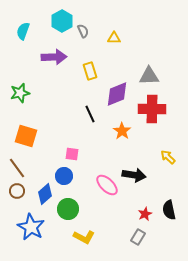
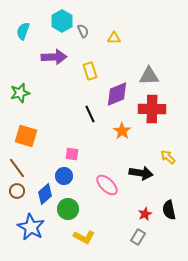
black arrow: moved 7 px right, 2 px up
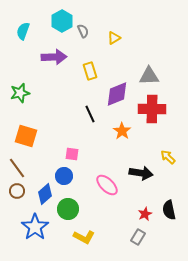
yellow triangle: rotated 32 degrees counterclockwise
blue star: moved 4 px right; rotated 8 degrees clockwise
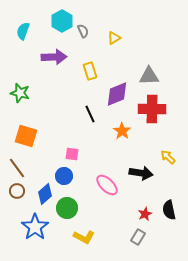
green star: rotated 30 degrees clockwise
green circle: moved 1 px left, 1 px up
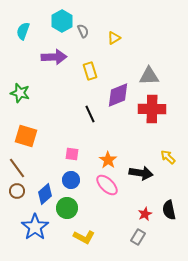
purple diamond: moved 1 px right, 1 px down
orange star: moved 14 px left, 29 px down
blue circle: moved 7 px right, 4 px down
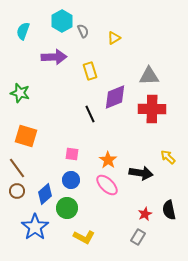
purple diamond: moved 3 px left, 2 px down
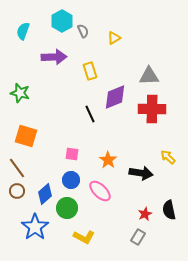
pink ellipse: moved 7 px left, 6 px down
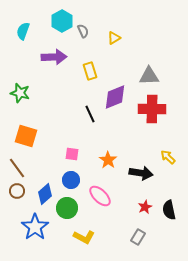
pink ellipse: moved 5 px down
red star: moved 7 px up
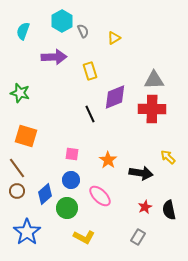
gray triangle: moved 5 px right, 4 px down
blue star: moved 8 px left, 5 px down
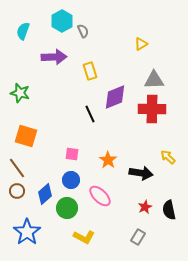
yellow triangle: moved 27 px right, 6 px down
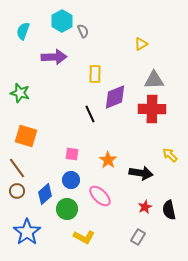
yellow rectangle: moved 5 px right, 3 px down; rotated 18 degrees clockwise
yellow arrow: moved 2 px right, 2 px up
green circle: moved 1 px down
